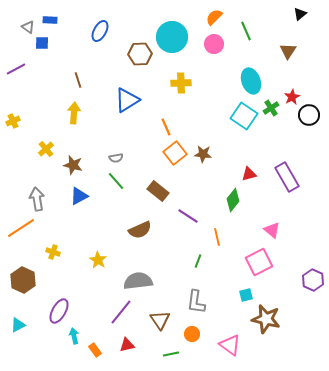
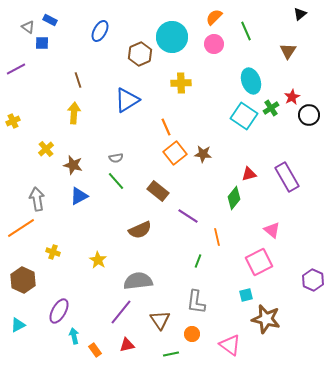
blue rectangle at (50, 20): rotated 24 degrees clockwise
brown hexagon at (140, 54): rotated 20 degrees counterclockwise
green diamond at (233, 200): moved 1 px right, 2 px up
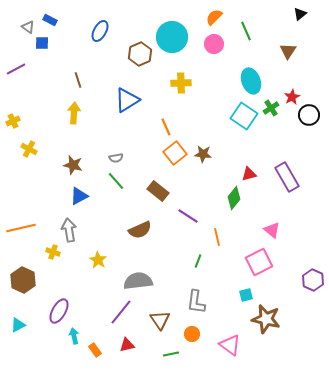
yellow cross at (46, 149): moved 17 px left; rotated 21 degrees counterclockwise
gray arrow at (37, 199): moved 32 px right, 31 px down
orange line at (21, 228): rotated 20 degrees clockwise
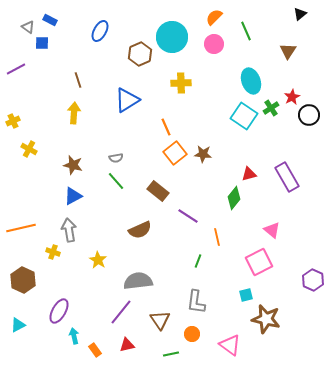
blue triangle at (79, 196): moved 6 px left
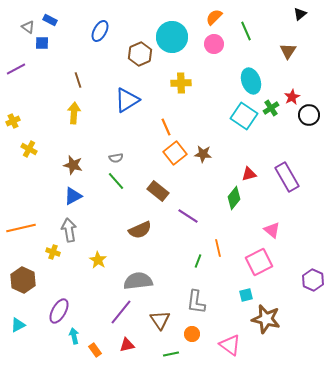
orange line at (217, 237): moved 1 px right, 11 px down
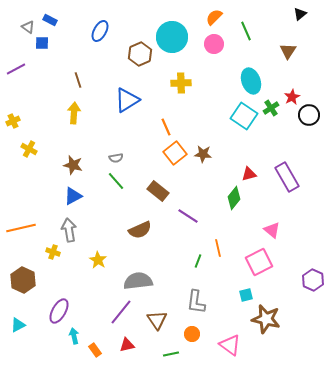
brown triangle at (160, 320): moved 3 px left
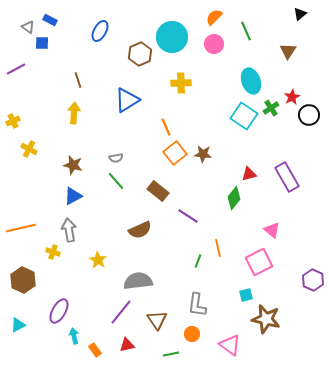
gray L-shape at (196, 302): moved 1 px right, 3 px down
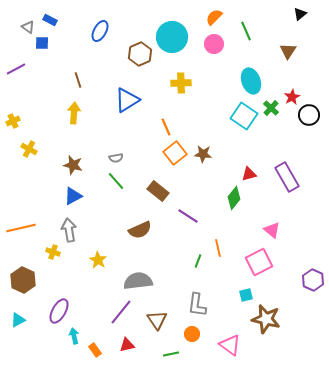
green cross at (271, 108): rotated 14 degrees counterclockwise
cyan triangle at (18, 325): moved 5 px up
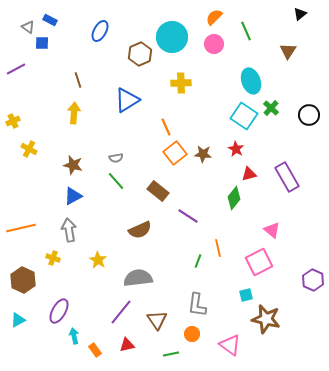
red star at (292, 97): moved 56 px left, 52 px down; rotated 14 degrees counterclockwise
yellow cross at (53, 252): moved 6 px down
gray semicircle at (138, 281): moved 3 px up
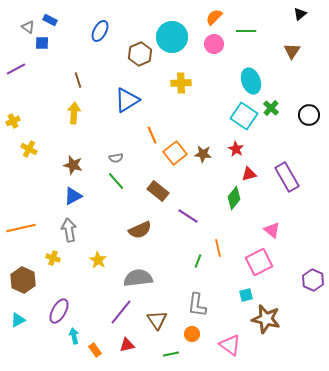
green line at (246, 31): rotated 66 degrees counterclockwise
brown triangle at (288, 51): moved 4 px right
orange line at (166, 127): moved 14 px left, 8 px down
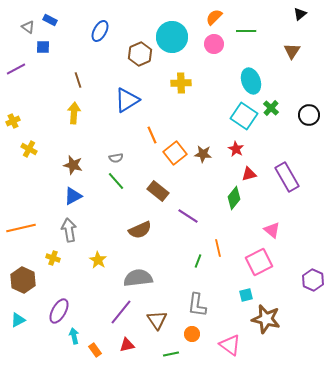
blue square at (42, 43): moved 1 px right, 4 px down
